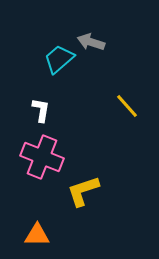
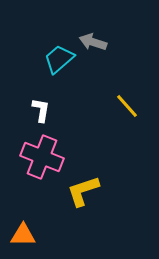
gray arrow: moved 2 px right
orange triangle: moved 14 px left
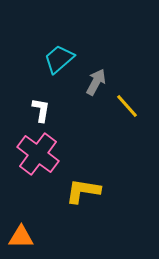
gray arrow: moved 3 px right, 40 px down; rotated 100 degrees clockwise
pink cross: moved 4 px left, 3 px up; rotated 15 degrees clockwise
yellow L-shape: rotated 27 degrees clockwise
orange triangle: moved 2 px left, 2 px down
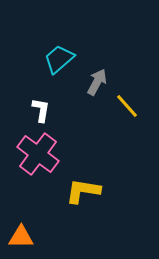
gray arrow: moved 1 px right
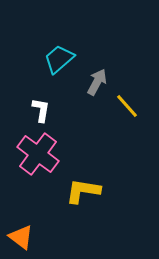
orange triangle: rotated 36 degrees clockwise
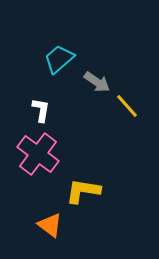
gray arrow: rotated 96 degrees clockwise
orange triangle: moved 29 px right, 12 px up
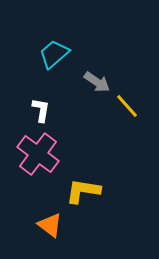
cyan trapezoid: moved 5 px left, 5 px up
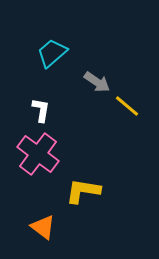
cyan trapezoid: moved 2 px left, 1 px up
yellow line: rotated 8 degrees counterclockwise
orange triangle: moved 7 px left, 2 px down
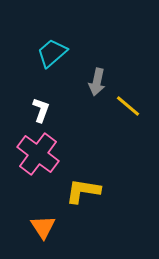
gray arrow: rotated 68 degrees clockwise
yellow line: moved 1 px right
white L-shape: rotated 10 degrees clockwise
orange triangle: rotated 20 degrees clockwise
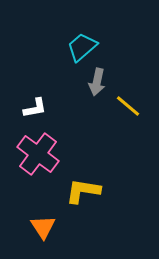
cyan trapezoid: moved 30 px right, 6 px up
white L-shape: moved 6 px left, 2 px up; rotated 60 degrees clockwise
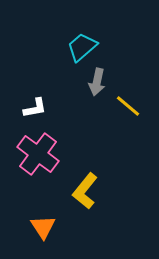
yellow L-shape: moved 2 px right; rotated 60 degrees counterclockwise
